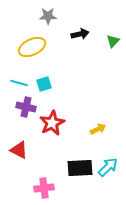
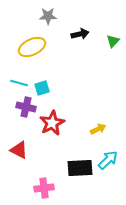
cyan square: moved 2 px left, 4 px down
cyan arrow: moved 7 px up
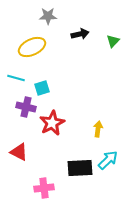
cyan line: moved 3 px left, 5 px up
yellow arrow: rotated 56 degrees counterclockwise
red triangle: moved 2 px down
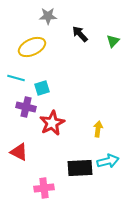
black arrow: rotated 120 degrees counterclockwise
cyan arrow: moved 1 px down; rotated 30 degrees clockwise
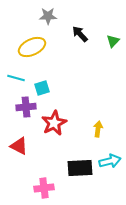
purple cross: rotated 18 degrees counterclockwise
red star: moved 2 px right
red triangle: moved 6 px up
cyan arrow: moved 2 px right
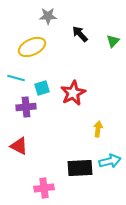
red star: moved 19 px right, 30 px up
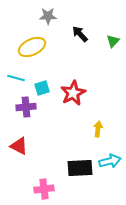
pink cross: moved 1 px down
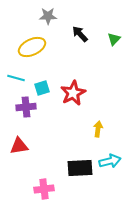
green triangle: moved 1 px right, 2 px up
red triangle: rotated 36 degrees counterclockwise
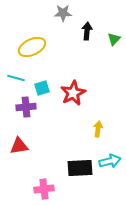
gray star: moved 15 px right, 3 px up
black arrow: moved 7 px right, 3 px up; rotated 48 degrees clockwise
